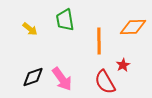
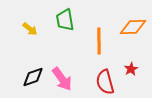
red star: moved 8 px right, 4 px down
red semicircle: rotated 15 degrees clockwise
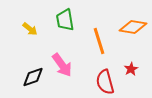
orange diamond: rotated 12 degrees clockwise
orange line: rotated 16 degrees counterclockwise
pink arrow: moved 14 px up
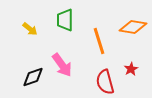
green trapezoid: rotated 10 degrees clockwise
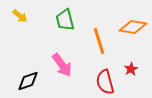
green trapezoid: rotated 15 degrees counterclockwise
yellow arrow: moved 10 px left, 13 px up
black diamond: moved 5 px left, 4 px down
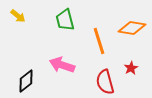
yellow arrow: moved 2 px left
orange diamond: moved 1 px left, 1 px down
pink arrow: rotated 145 degrees clockwise
red star: moved 1 px up
black diamond: moved 2 px left; rotated 20 degrees counterclockwise
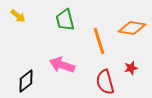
red star: rotated 16 degrees clockwise
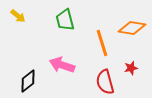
orange line: moved 3 px right, 2 px down
black diamond: moved 2 px right
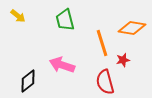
red star: moved 8 px left, 8 px up
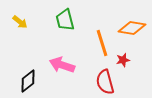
yellow arrow: moved 2 px right, 6 px down
